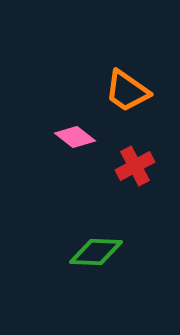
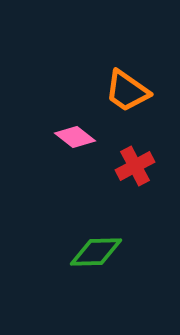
green diamond: rotated 4 degrees counterclockwise
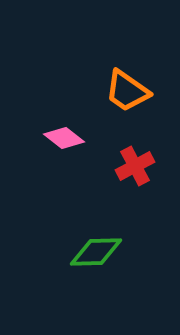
pink diamond: moved 11 px left, 1 px down
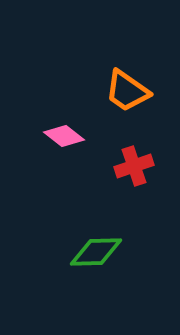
pink diamond: moved 2 px up
red cross: moved 1 px left; rotated 9 degrees clockwise
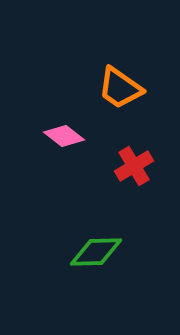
orange trapezoid: moved 7 px left, 3 px up
red cross: rotated 12 degrees counterclockwise
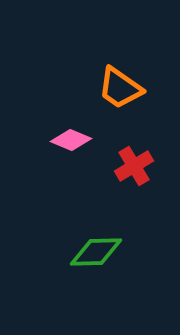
pink diamond: moved 7 px right, 4 px down; rotated 15 degrees counterclockwise
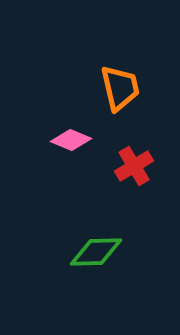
orange trapezoid: rotated 138 degrees counterclockwise
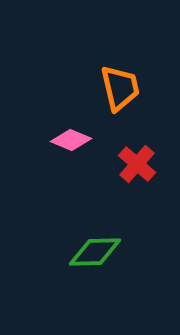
red cross: moved 3 px right, 2 px up; rotated 18 degrees counterclockwise
green diamond: moved 1 px left
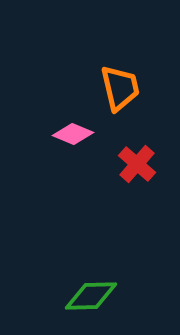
pink diamond: moved 2 px right, 6 px up
green diamond: moved 4 px left, 44 px down
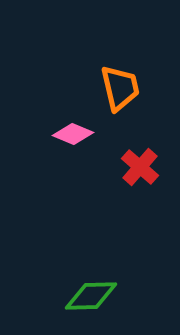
red cross: moved 3 px right, 3 px down
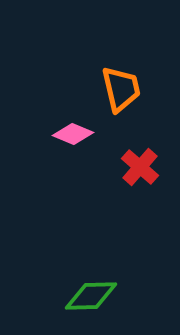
orange trapezoid: moved 1 px right, 1 px down
